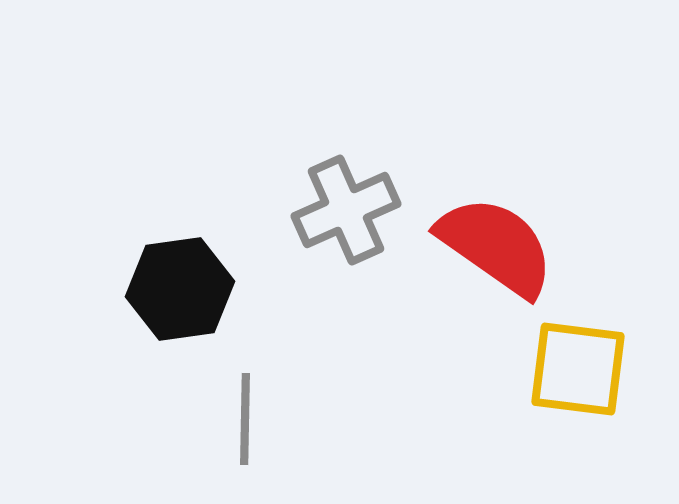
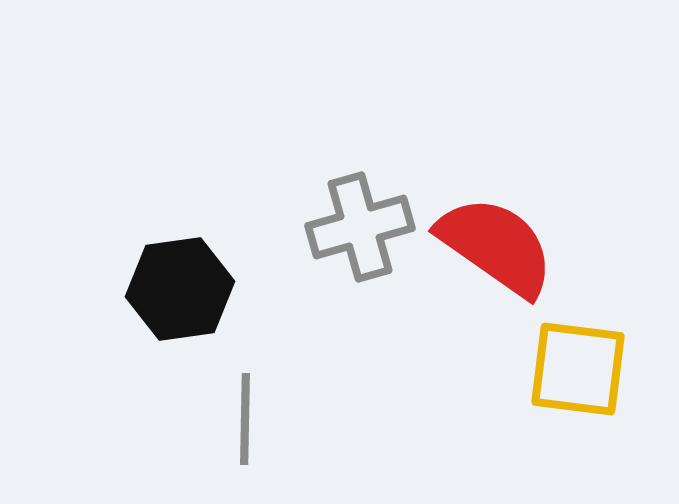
gray cross: moved 14 px right, 17 px down; rotated 8 degrees clockwise
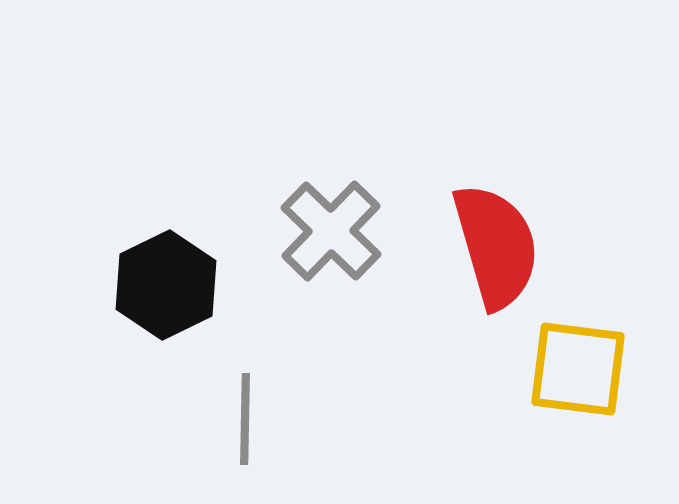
gray cross: moved 29 px left, 4 px down; rotated 30 degrees counterclockwise
red semicircle: rotated 39 degrees clockwise
black hexagon: moved 14 px left, 4 px up; rotated 18 degrees counterclockwise
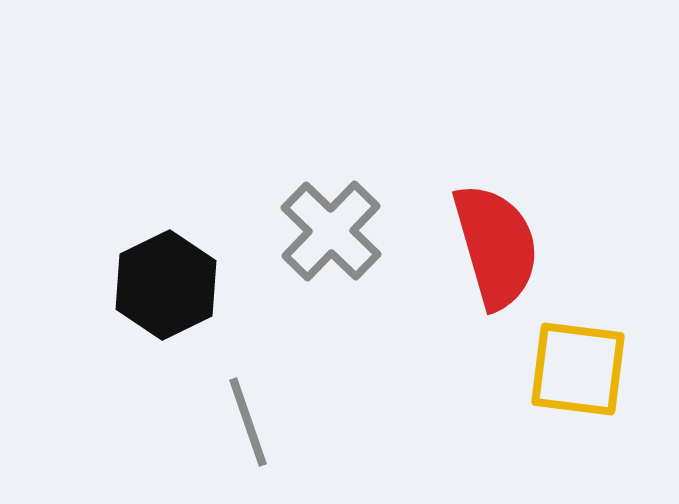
gray line: moved 3 px right, 3 px down; rotated 20 degrees counterclockwise
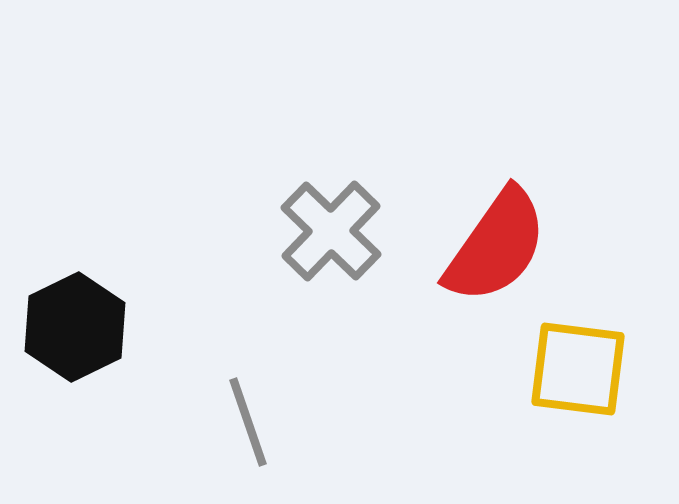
red semicircle: rotated 51 degrees clockwise
black hexagon: moved 91 px left, 42 px down
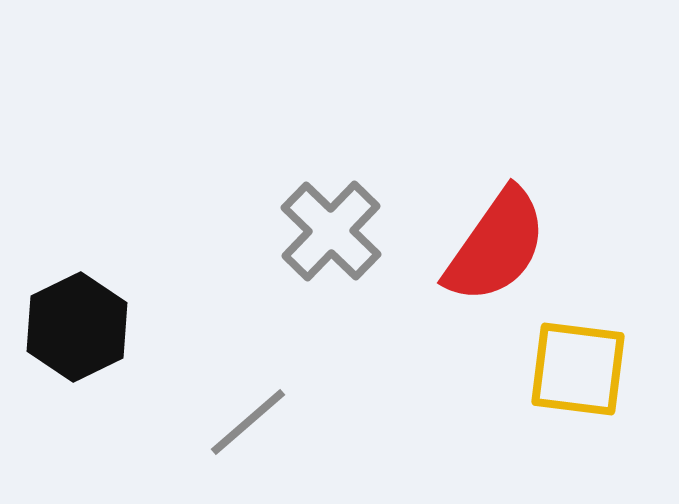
black hexagon: moved 2 px right
gray line: rotated 68 degrees clockwise
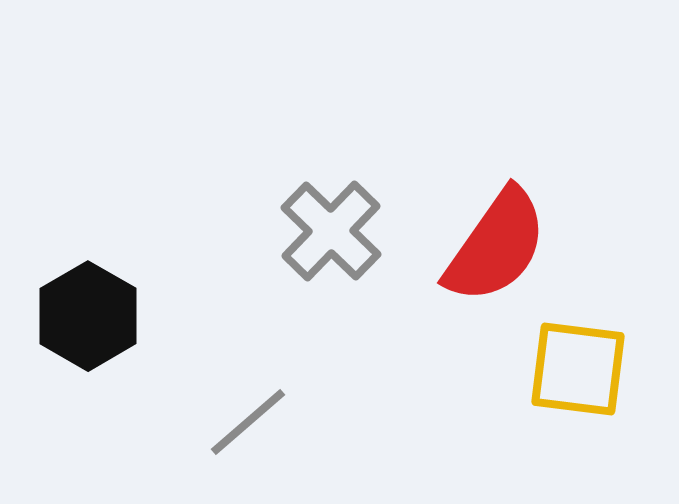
black hexagon: moved 11 px right, 11 px up; rotated 4 degrees counterclockwise
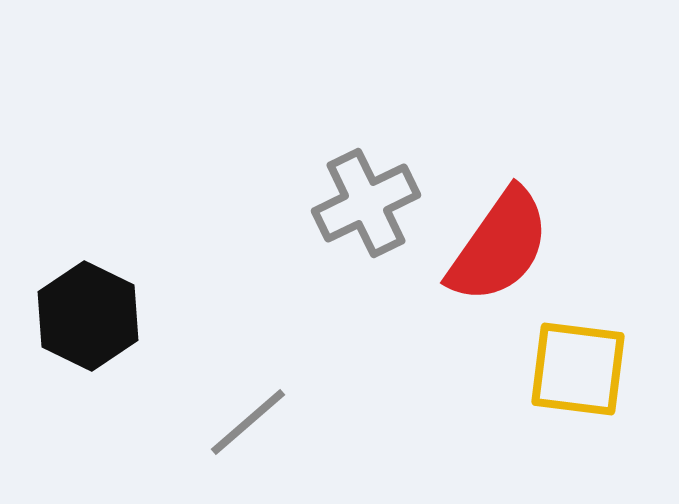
gray cross: moved 35 px right, 28 px up; rotated 20 degrees clockwise
red semicircle: moved 3 px right
black hexagon: rotated 4 degrees counterclockwise
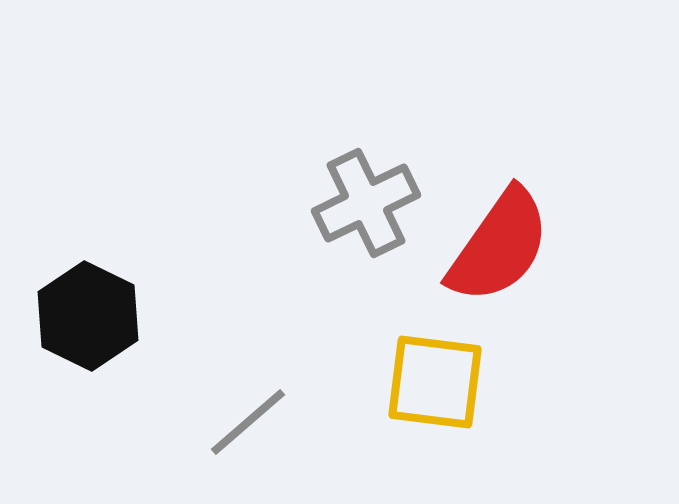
yellow square: moved 143 px left, 13 px down
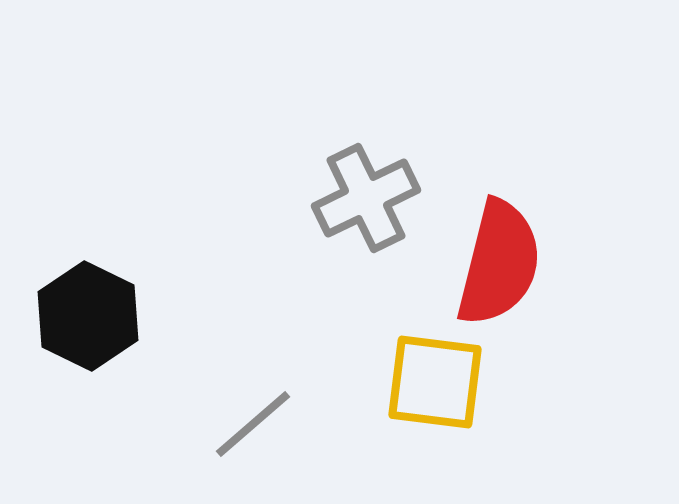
gray cross: moved 5 px up
red semicircle: moved 17 px down; rotated 21 degrees counterclockwise
gray line: moved 5 px right, 2 px down
